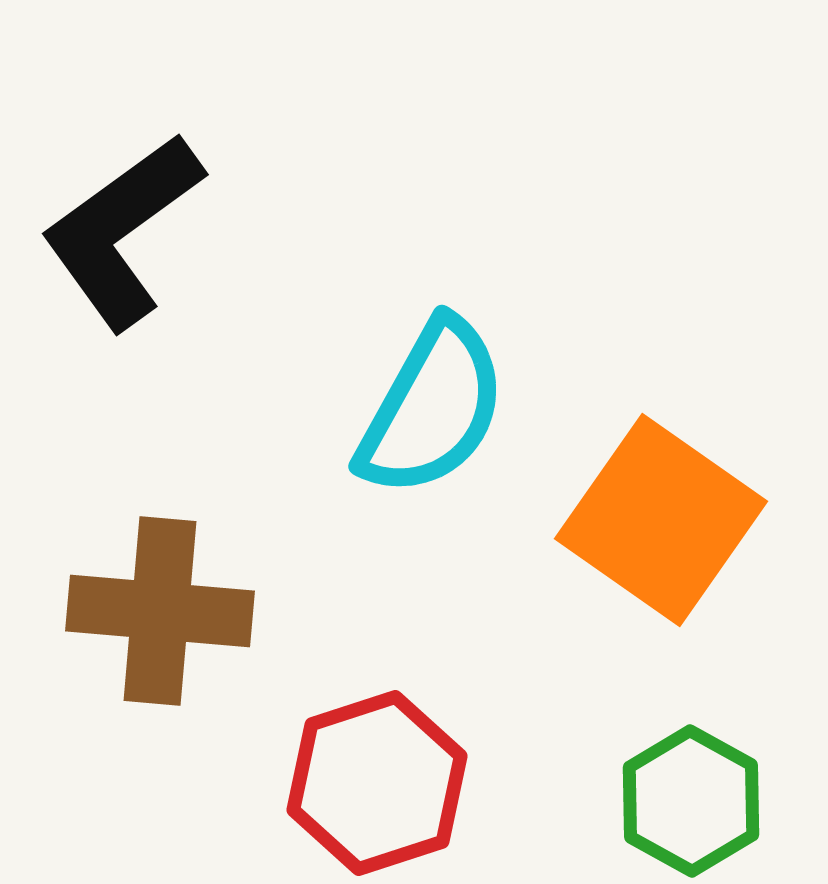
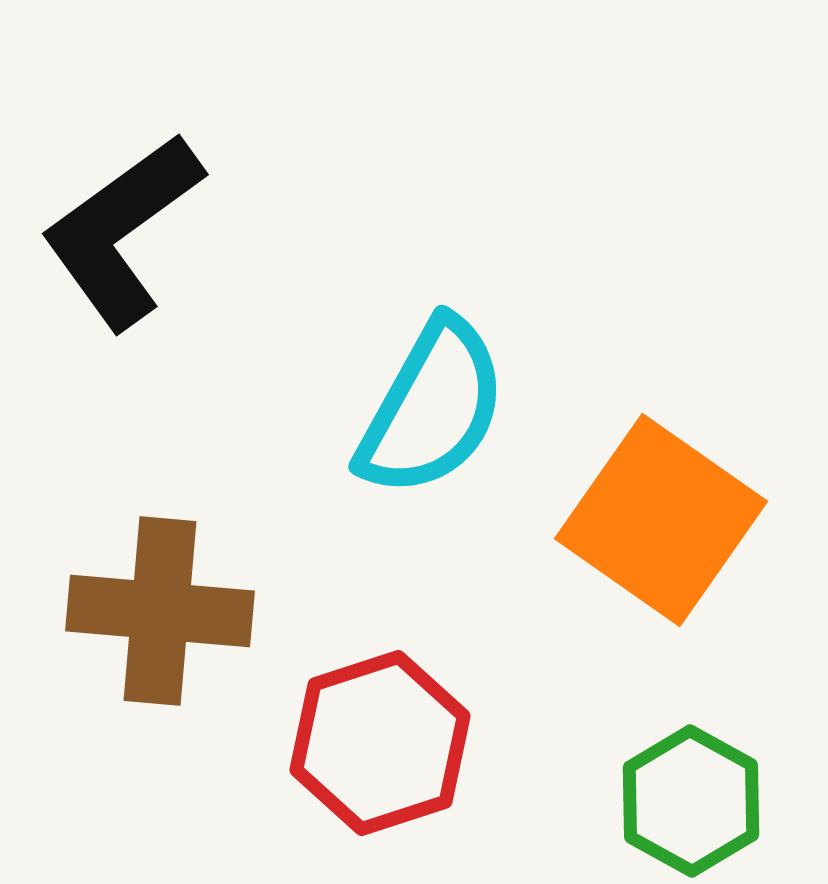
red hexagon: moved 3 px right, 40 px up
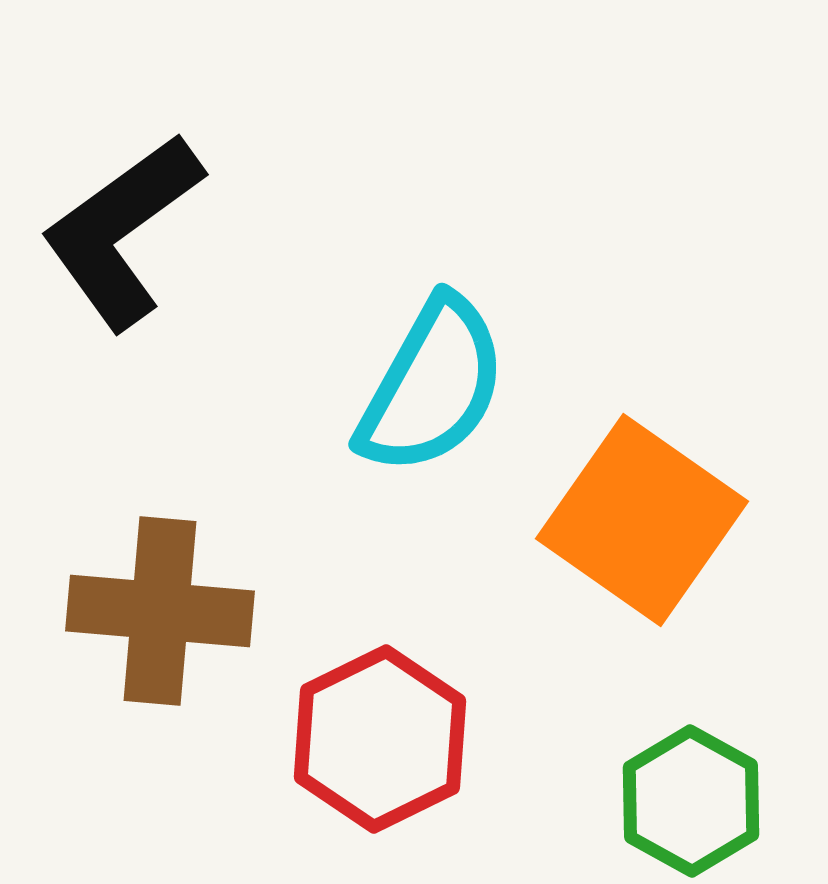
cyan semicircle: moved 22 px up
orange square: moved 19 px left
red hexagon: moved 4 px up; rotated 8 degrees counterclockwise
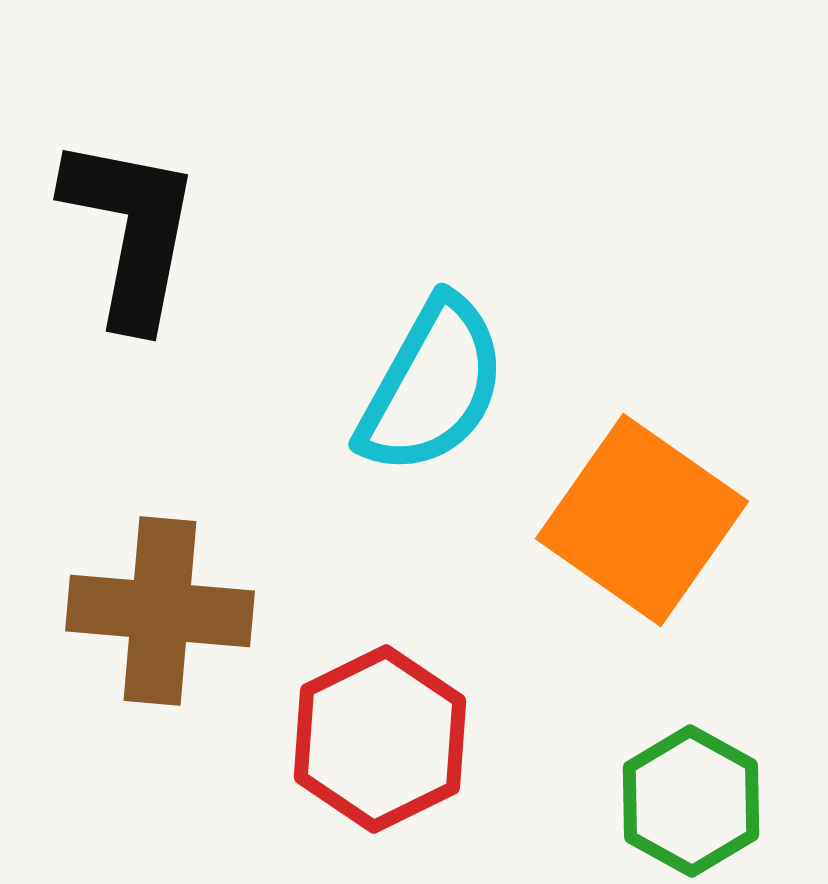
black L-shape: moved 9 px right; rotated 137 degrees clockwise
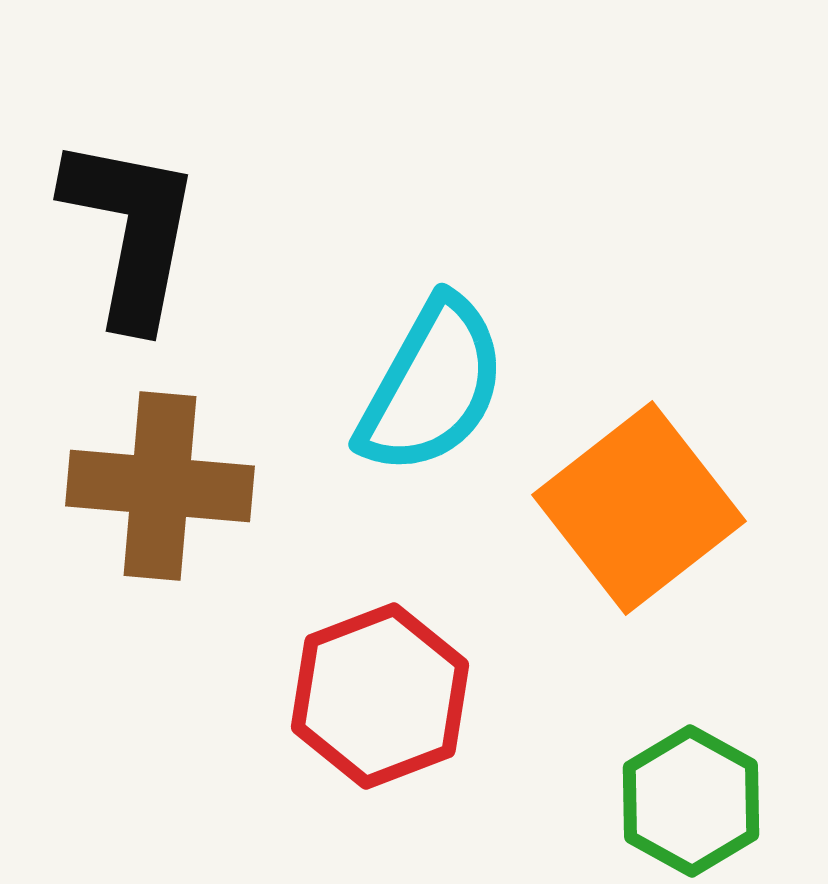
orange square: moved 3 px left, 12 px up; rotated 17 degrees clockwise
brown cross: moved 125 px up
red hexagon: moved 43 px up; rotated 5 degrees clockwise
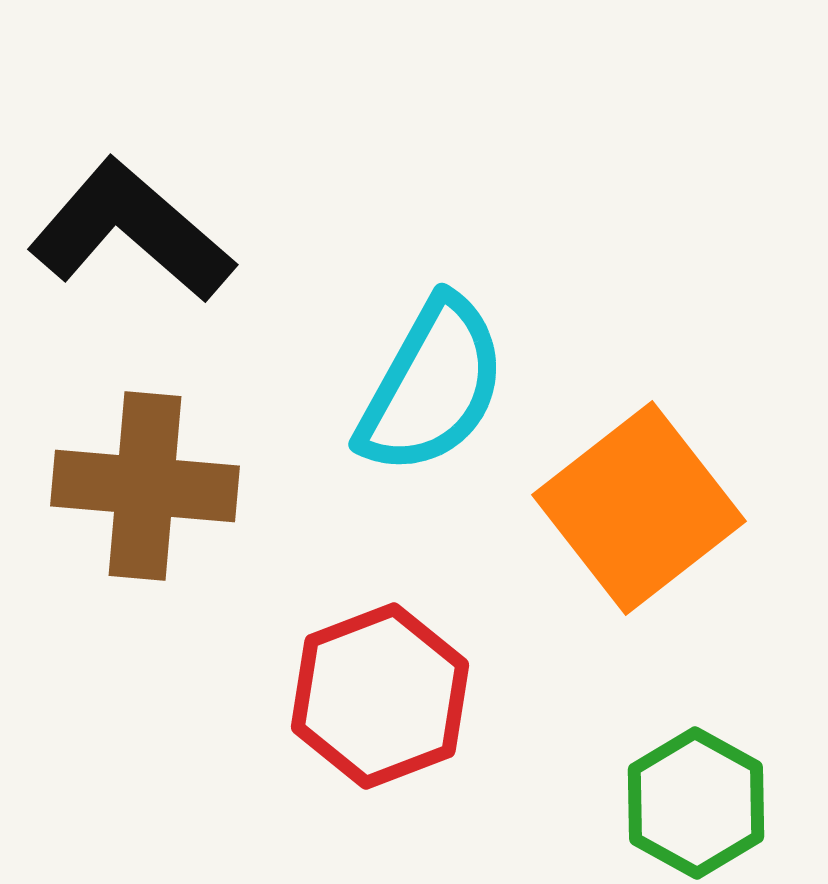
black L-shape: rotated 60 degrees counterclockwise
brown cross: moved 15 px left
green hexagon: moved 5 px right, 2 px down
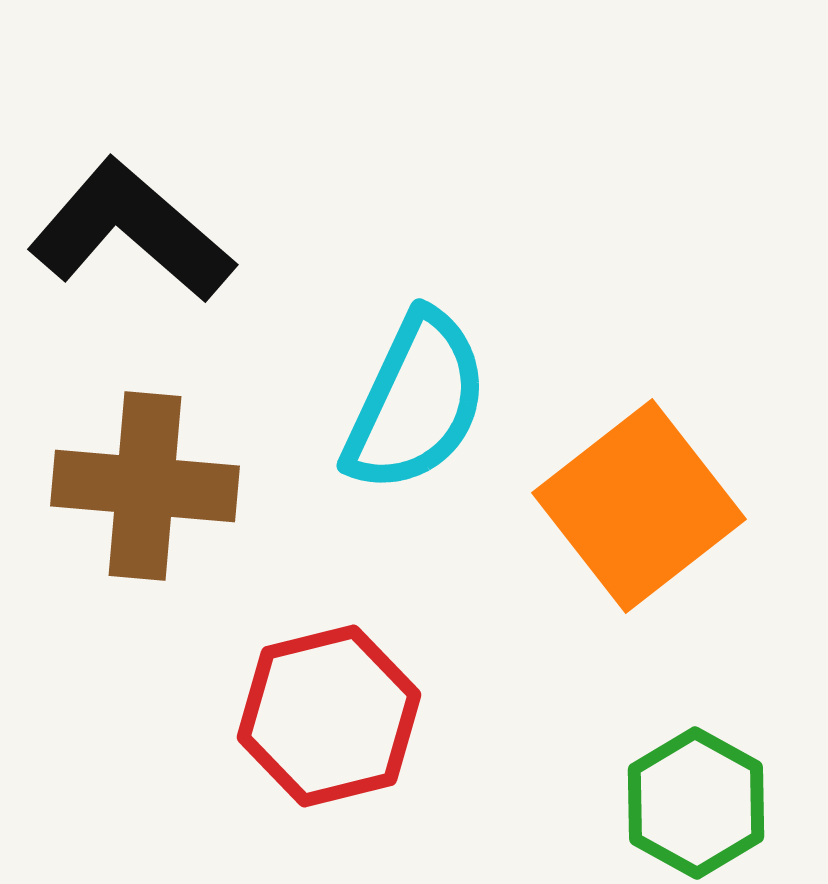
cyan semicircle: moved 16 px left, 16 px down; rotated 4 degrees counterclockwise
orange square: moved 2 px up
red hexagon: moved 51 px left, 20 px down; rotated 7 degrees clockwise
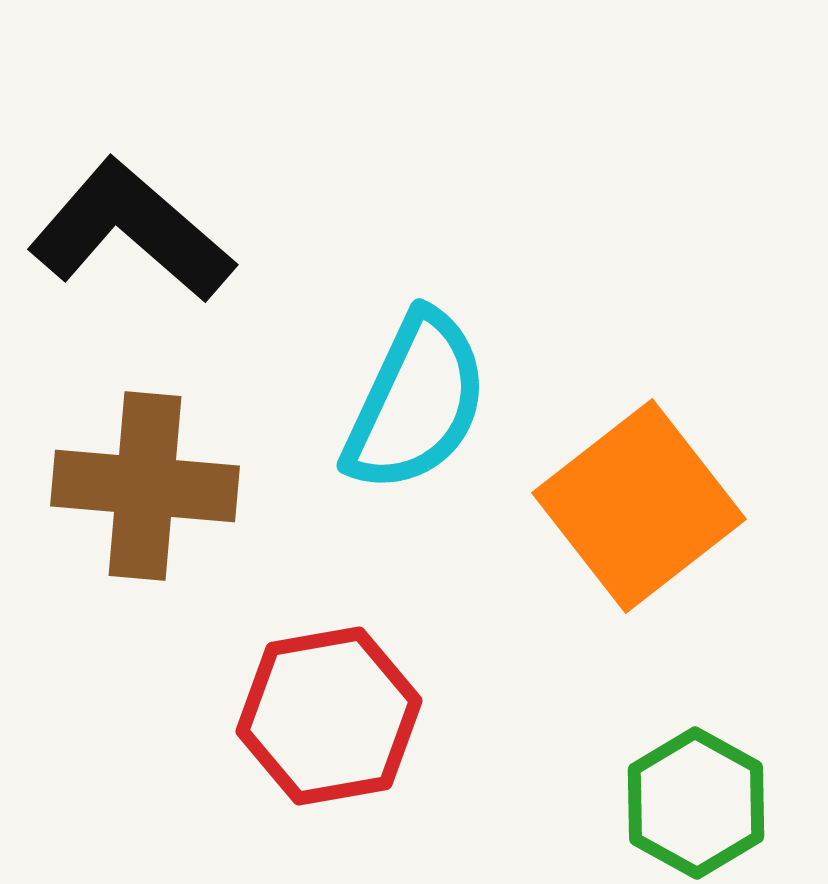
red hexagon: rotated 4 degrees clockwise
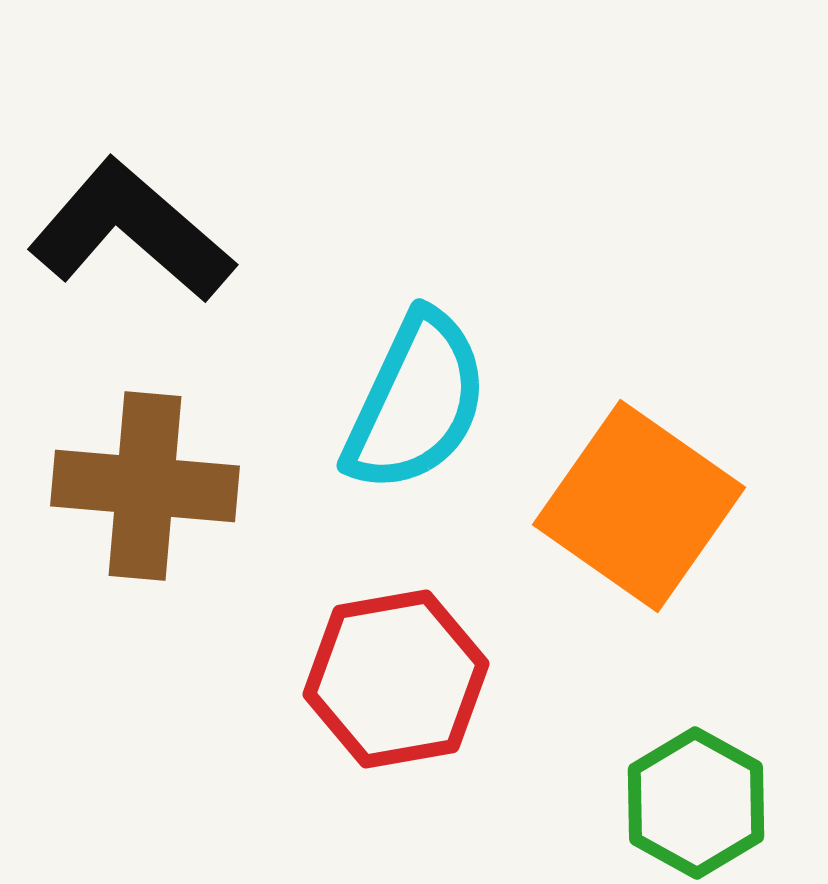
orange square: rotated 17 degrees counterclockwise
red hexagon: moved 67 px right, 37 px up
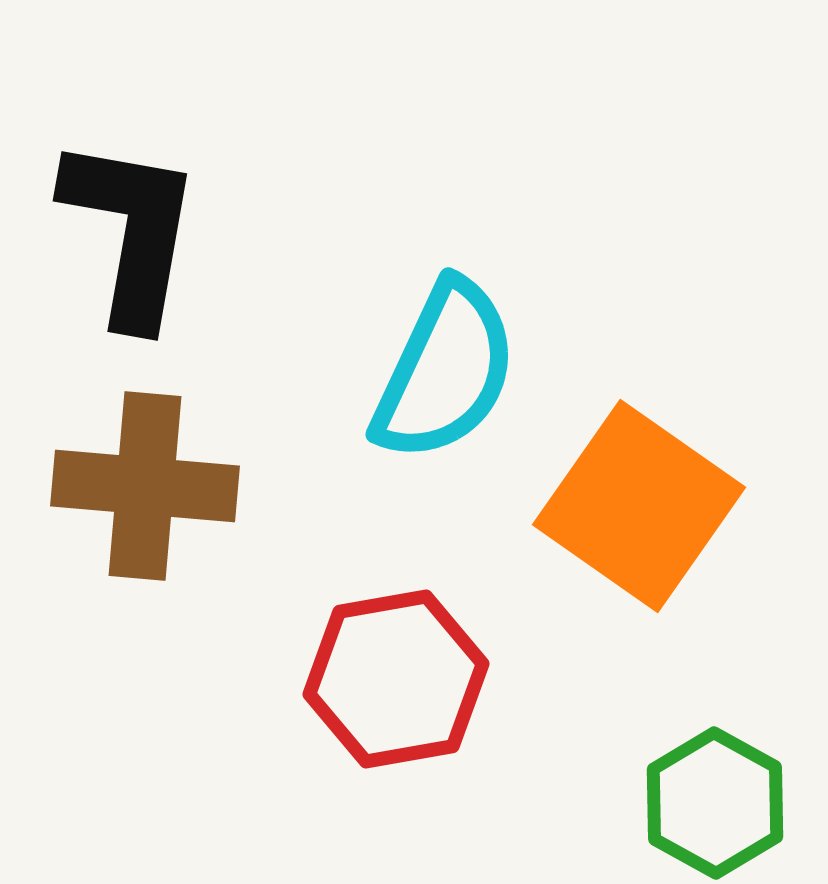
black L-shape: rotated 59 degrees clockwise
cyan semicircle: moved 29 px right, 31 px up
green hexagon: moved 19 px right
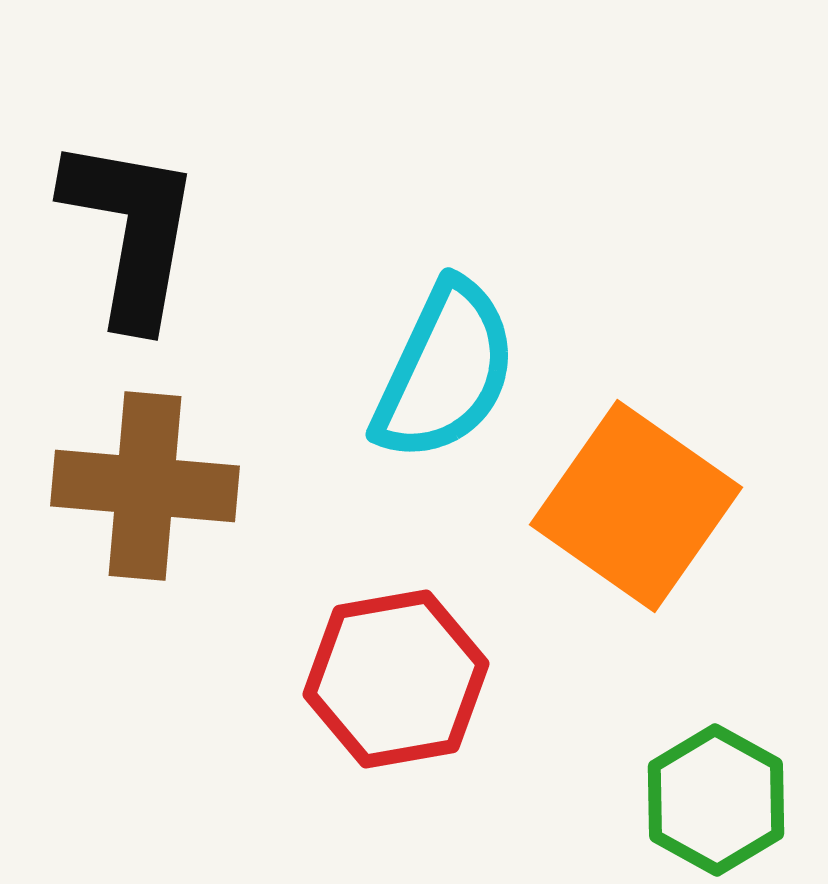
orange square: moved 3 px left
green hexagon: moved 1 px right, 3 px up
